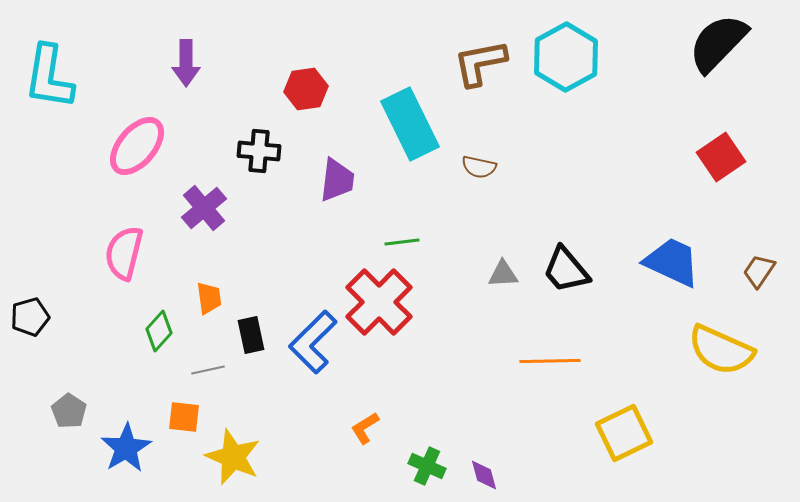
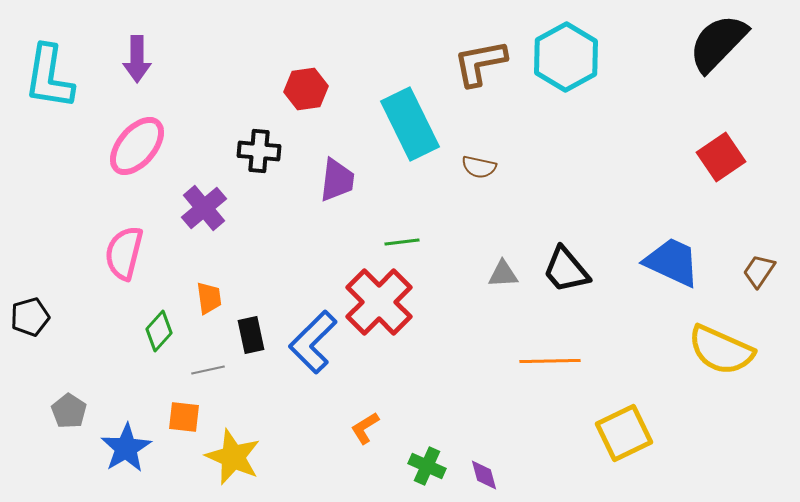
purple arrow: moved 49 px left, 4 px up
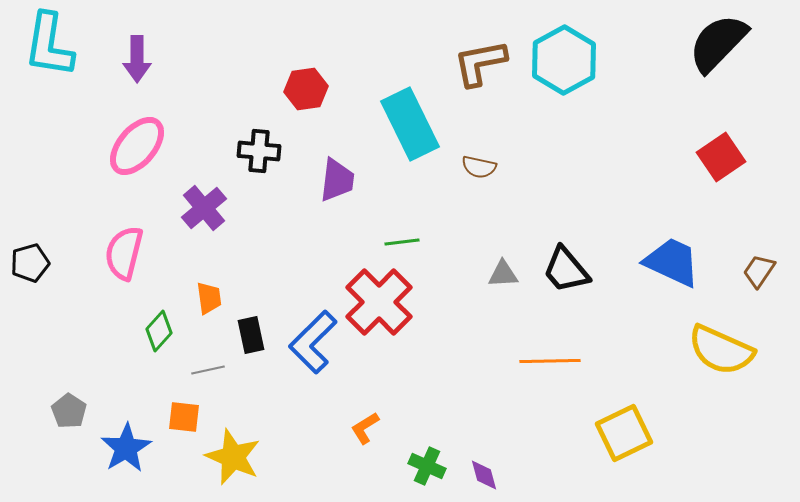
cyan hexagon: moved 2 px left, 3 px down
cyan L-shape: moved 32 px up
black pentagon: moved 54 px up
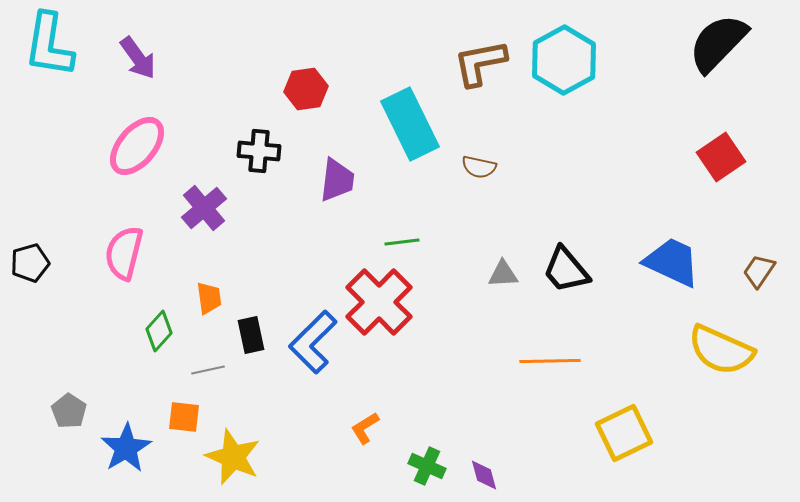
purple arrow: moved 1 px right, 1 px up; rotated 36 degrees counterclockwise
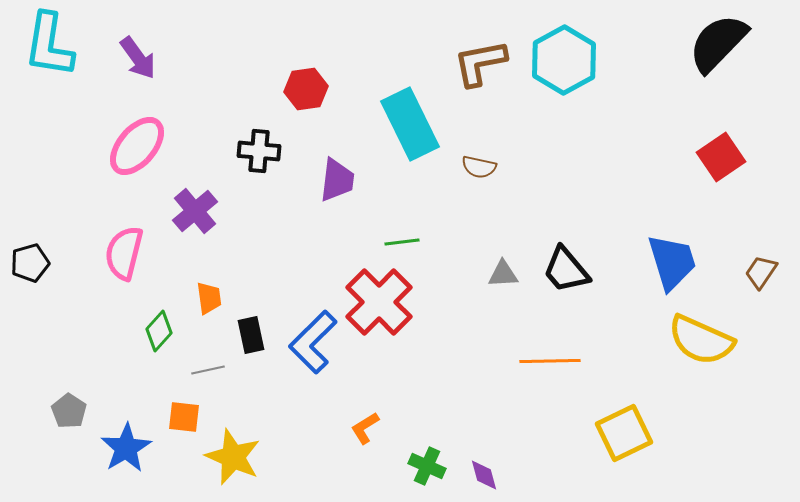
purple cross: moved 9 px left, 3 px down
blue trapezoid: rotated 48 degrees clockwise
brown trapezoid: moved 2 px right, 1 px down
yellow semicircle: moved 20 px left, 10 px up
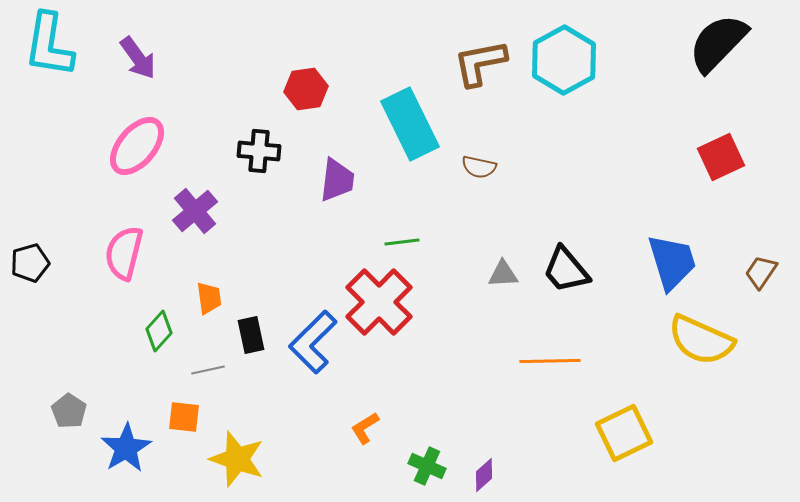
red square: rotated 9 degrees clockwise
yellow star: moved 4 px right, 2 px down; rotated 4 degrees counterclockwise
purple diamond: rotated 64 degrees clockwise
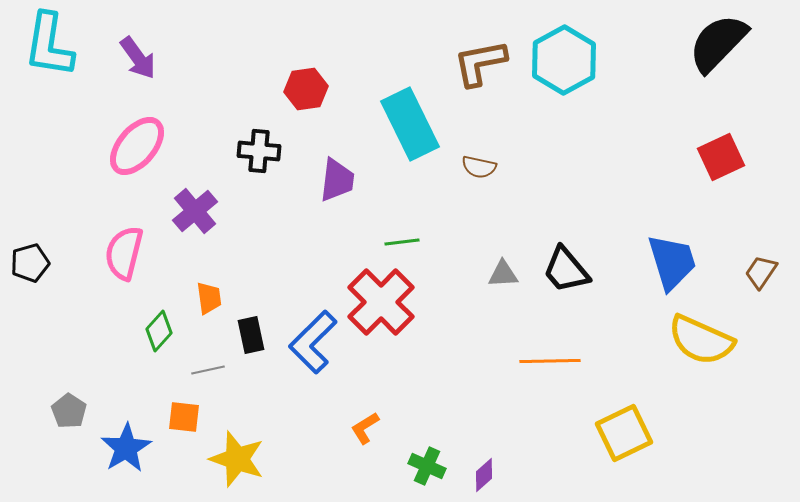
red cross: moved 2 px right
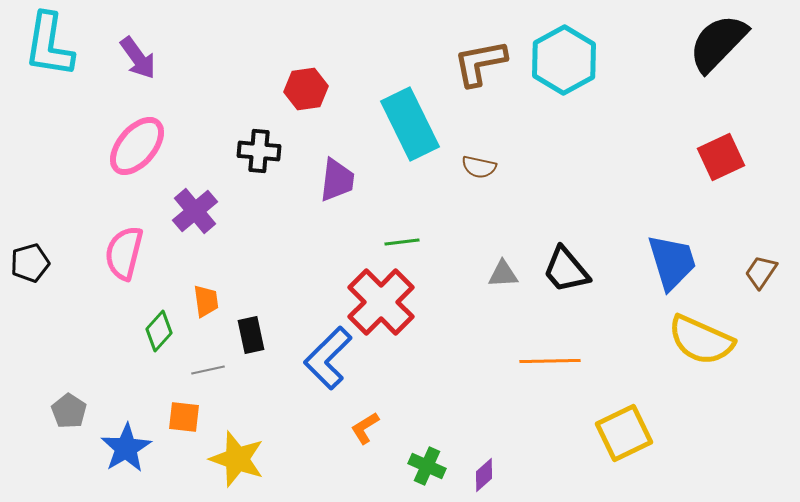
orange trapezoid: moved 3 px left, 3 px down
blue L-shape: moved 15 px right, 16 px down
